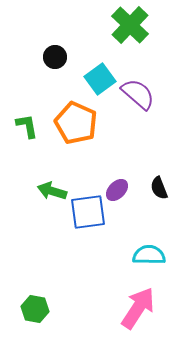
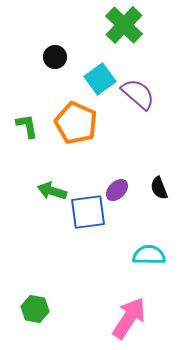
green cross: moved 6 px left
pink arrow: moved 9 px left, 10 px down
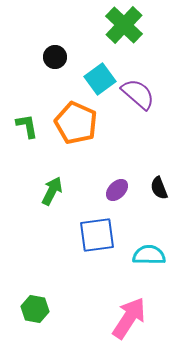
green arrow: rotated 100 degrees clockwise
blue square: moved 9 px right, 23 px down
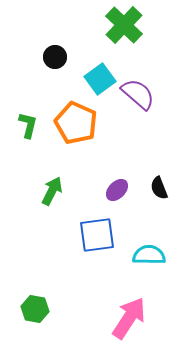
green L-shape: moved 1 px right, 1 px up; rotated 24 degrees clockwise
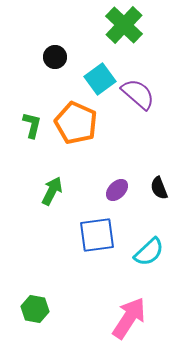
green L-shape: moved 4 px right
cyan semicircle: moved 3 px up; rotated 136 degrees clockwise
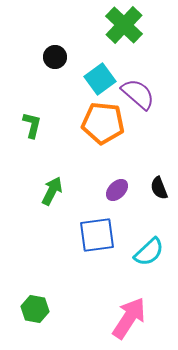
orange pentagon: moved 27 px right; rotated 18 degrees counterclockwise
